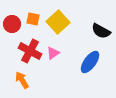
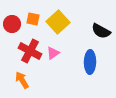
blue ellipse: rotated 35 degrees counterclockwise
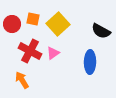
yellow square: moved 2 px down
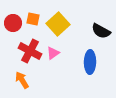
red circle: moved 1 px right, 1 px up
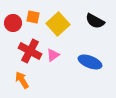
orange square: moved 2 px up
black semicircle: moved 6 px left, 10 px up
pink triangle: moved 2 px down
blue ellipse: rotated 70 degrees counterclockwise
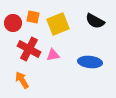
yellow square: rotated 20 degrees clockwise
red cross: moved 1 px left, 2 px up
pink triangle: rotated 24 degrees clockwise
blue ellipse: rotated 15 degrees counterclockwise
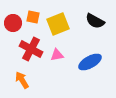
red cross: moved 2 px right
pink triangle: moved 4 px right
blue ellipse: rotated 35 degrees counterclockwise
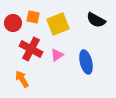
black semicircle: moved 1 px right, 1 px up
pink triangle: rotated 24 degrees counterclockwise
blue ellipse: moved 4 px left; rotated 75 degrees counterclockwise
orange arrow: moved 1 px up
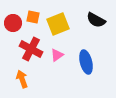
orange arrow: rotated 12 degrees clockwise
